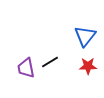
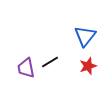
red star: rotated 18 degrees counterclockwise
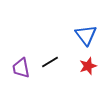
blue triangle: moved 1 px right, 1 px up; rotated 15 degrees counterclockwise
purple trapezoid: moved 5 px left
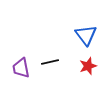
black line: rotated 18 degrees clockwise
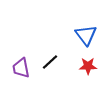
black line: rotated 30 degrees counterclockwise
red star: rotated 18 degrees clockwise
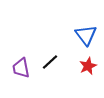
red star: rotated 24 degrees counterclockwise
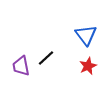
black line: moved 4 px left, 4 px up
purple trapezoid: moved 2 px up
